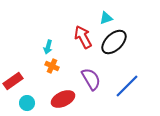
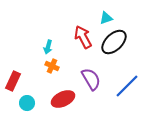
red rectangle: rotated 30 degrees counterclockwise
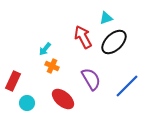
cyan arrow: moved 3 px left, 2 px down; rotated 24 degrees clockwise
red ellipse: rotated 65 degrees clockwise
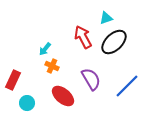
red rectangle: moved 1 px up
red ellipse: moved 3 px up
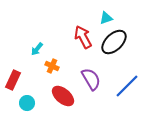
cyan arrow: moved 8 px left
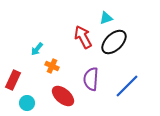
purple semicircle: rotated 145 degrees counterclockwise
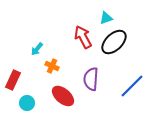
blue line: moved 5 px right
